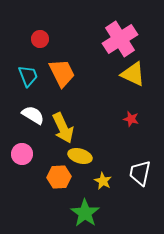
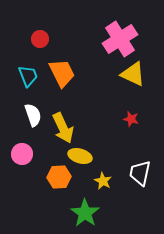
white semicircle: rotated 40 degrees clockwise
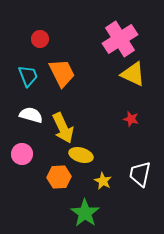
white semicircle: moved 2 px left; rotated 55 degrees counterclockwise
yellow ellipse: moved 1 px right, 1 px up
white trapezoid: moved 1 px down
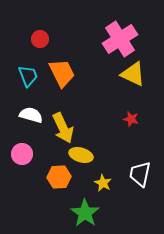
yellow star: moved 2 px down
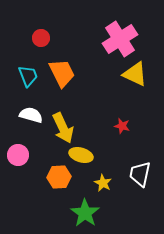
red circle: moved 1 px right, 1 px up
yellow triangle: moved 2 px right
red star: moved 9 px left, 7 px down
pink circle: moved 4 px left, 1 px down
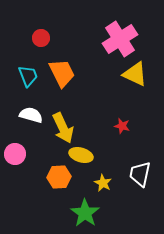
pink circle: moved 3 px left, 1 px up
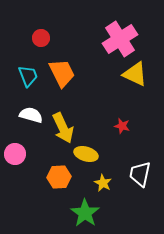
yellow ellipse: moved 5 px right, 1 px up
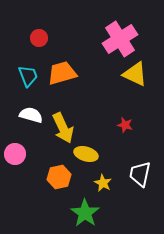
red circle: moved 2 px left
orange trapezoid: rotated 80 degrees counterclockwise
red star: moved 3 px right, 1 px up
orange hexagon: rotated 10 degrees counterclockwise
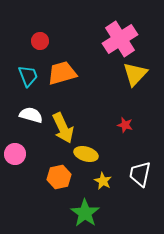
red circle: moved 1 px right, 3 px down
yellow triangle: rotated 48 degrees clockwise
yellow star: moved 2 px up
